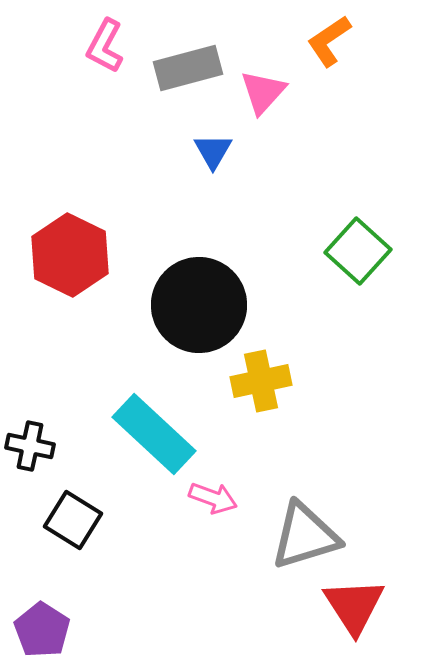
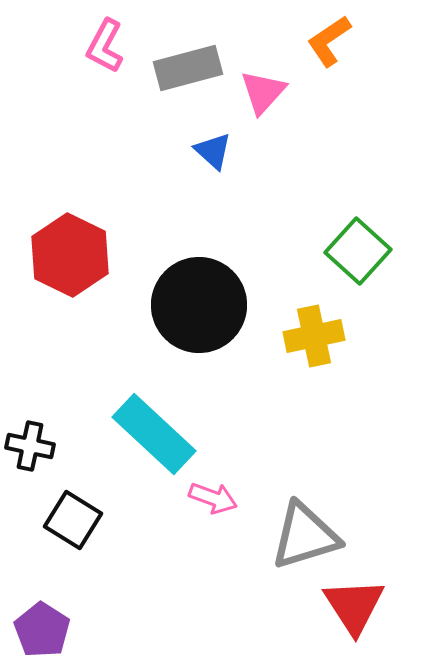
blue triangle: rotated 18 degrees counterclockwise
yellow cross: moved 53 px right, 45 px up
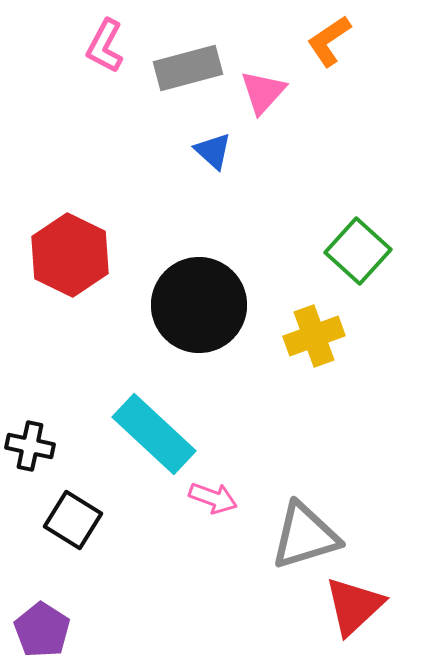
yellow cross: rotated 8 degrees counterclockwise
red triangle: rotated 20 degrees clockwise
